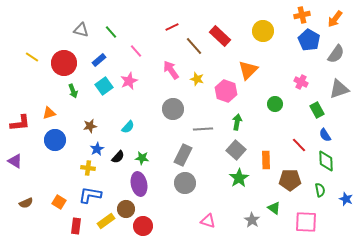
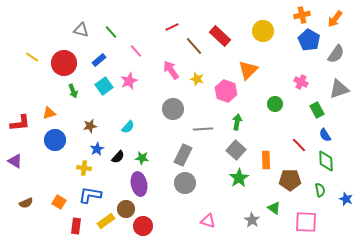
yellow cross at (88, 168): moved 4 px left
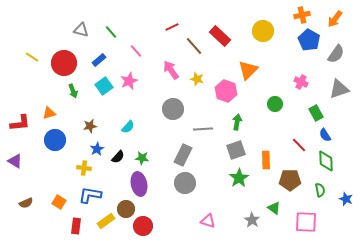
green rectangle at (317, 110): moved 1 px left, 3 px down
gray square at (236, 150): rotated 30 degrees clockwise
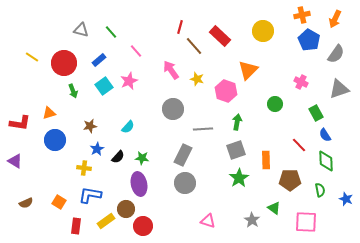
orange arrow at (335, 19): rotated 12 degrees counterclockwise
red line at (172, 27): moved 8 px right; rotated 48 degrees counterclockwise
red L-shape at (20, 123): rotated 15 degrees clockwise
